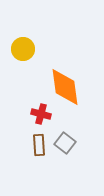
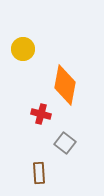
orange diamond: moved 2 px up; rotated 18 degrees clockwise
brown rectangle: moved 28 px down
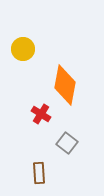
red cross: rotated 18 degrees clockwise
gray square: moved 2 px right
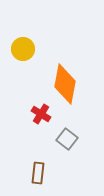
orange diamond: moved 1 px up
gray square: moved 4 px up
brown rectangle: moved 1 px left; rotated 10 degrees clockwise
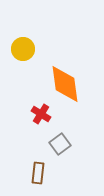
orange diamond: rotated 18 degrees counterclockwise
gray square: moved 7 px left, 5 px down; rotated 15 degrees clockwise
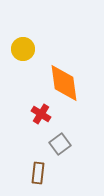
orange diamond: moved 1 px left, 1 px up
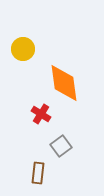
gray square: moved 1 px right, 2 px down
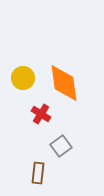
yellow circle: moved 29 px down
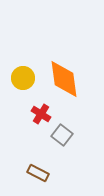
orange diamond: moved 4 px up
gray square: moved 1 px right, 11 px up; rotated 15 degrees counterclockwise
brown rectangle: rotated 70 degrees counterclockwise
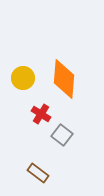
orange diamond: rotated 12 degrees clockwise
brown rectangle: rotated 10 degrees clockwise
